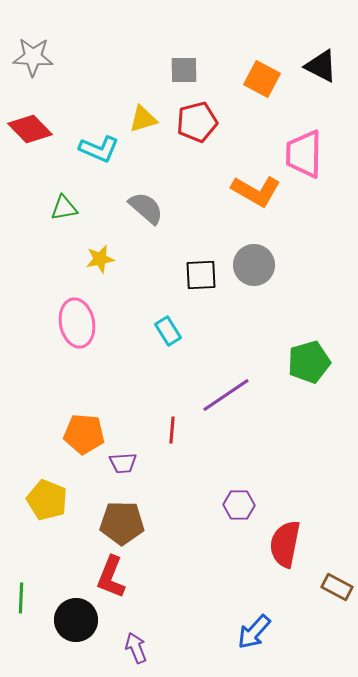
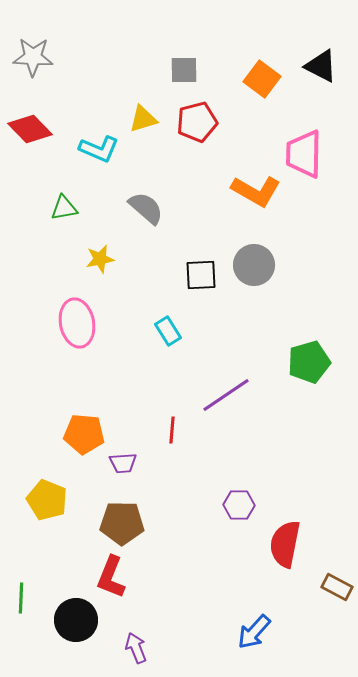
orange square: rotated 9 degrees clockwise
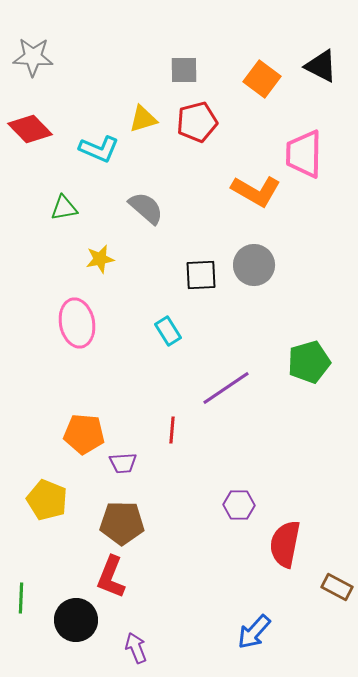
purple line: moved 7 px up
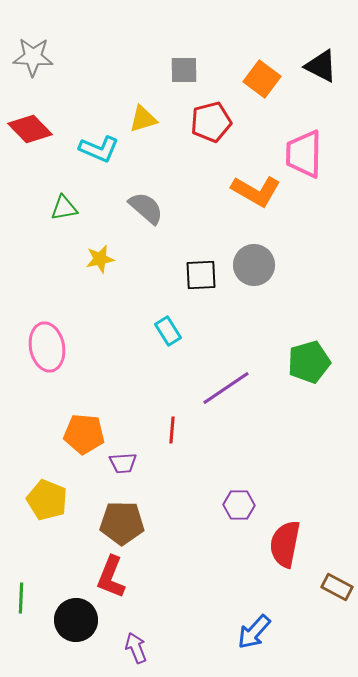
red pentagon: moved 14 px right
pink ellipse: moved 30 px left, 24 px down
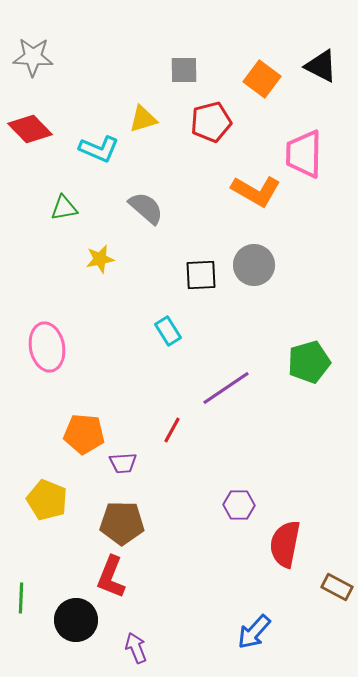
red line: rotated 24 degrees clockwise
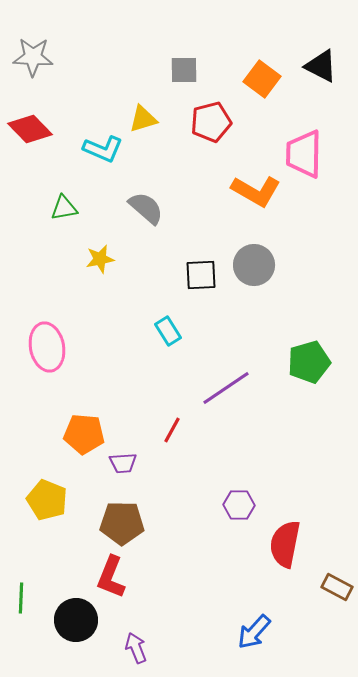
cyan L-shape: moved 4 px right
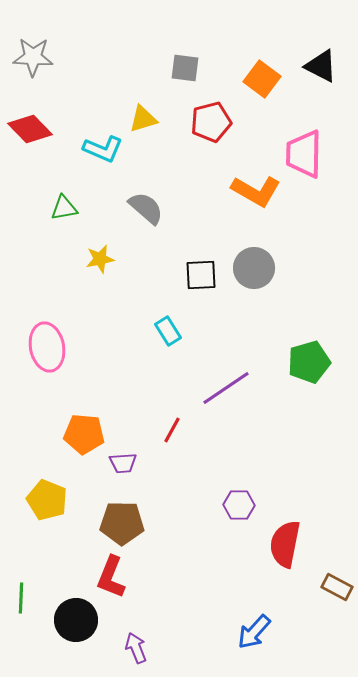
gray square: moved 1 px right, 2 px up; rotated 8 degrees clockwise
gray circle: moved 3 px down
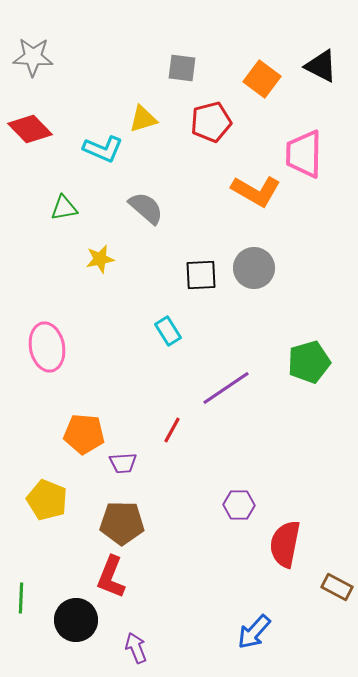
gray square: moved 3 px left
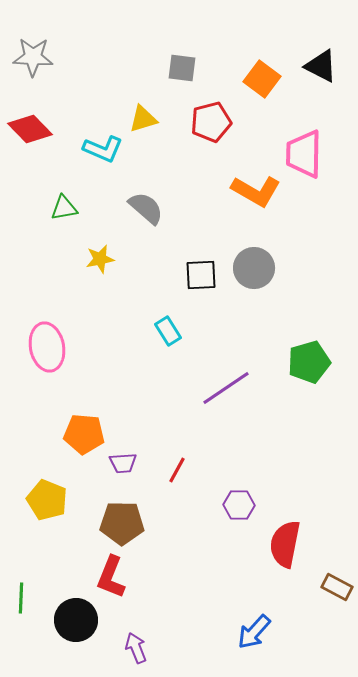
red line: moved 5 px right, 40 px down
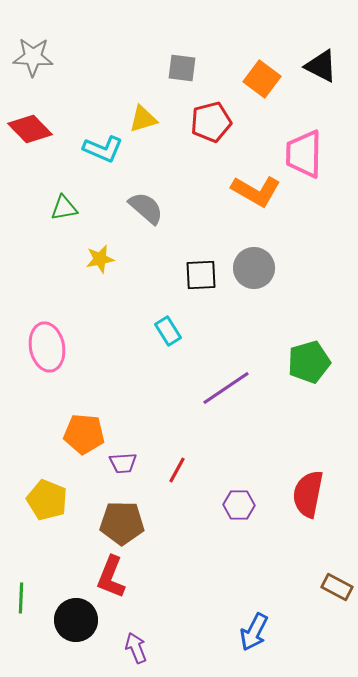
red semicircle: moved 23 px right, 50 px up
blue arrow: rotated 15 degrees counterclockwise
